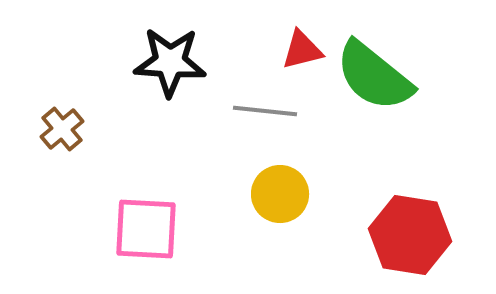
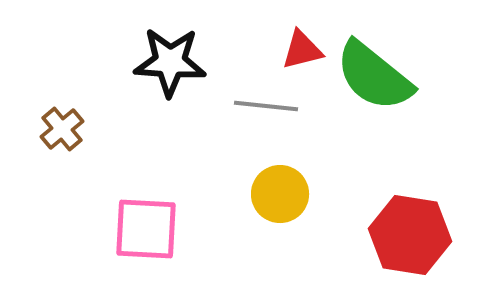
gray line: moved 1 px right, 5 px up
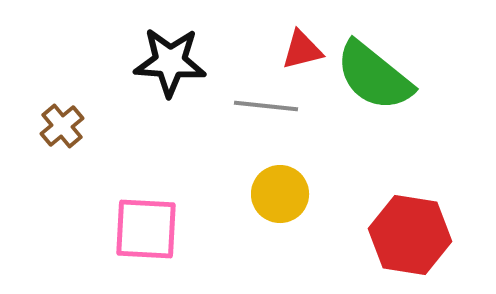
brown cross: moved 3 px up
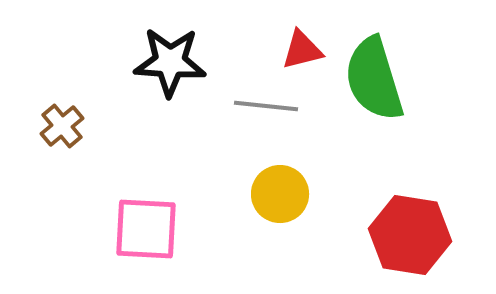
green semicircle: moved 3 px down; rotated 34 degrees clockwise
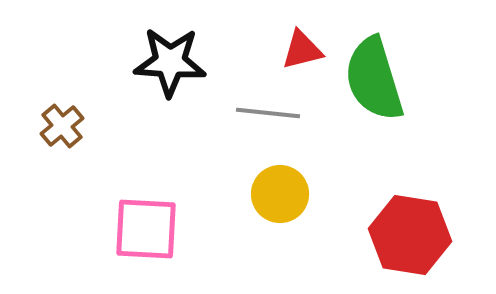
gray line: moved 2 px right, 7 px down
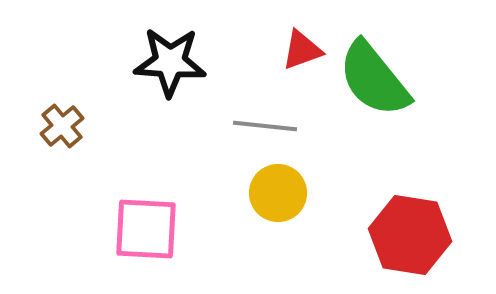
red triangle: rotated 6 degrees counterclockwise
green semicircle: rotated 22 degrees counterclockwise
gray line: moved 3 px left, 13 px down
yellow circle: moved 2 px left, 1 px up
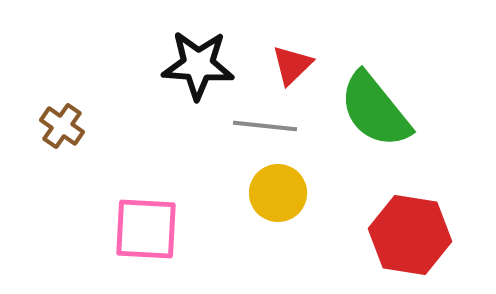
red triangle: moved 10 px left, 15 px down; rotated 24 degrees counterclockwise
black star: moved 28 px right, 3 px down
green semicircle: moved 1 px right, 31 px down
brown cross: rotated 15 degrees counterclockwise
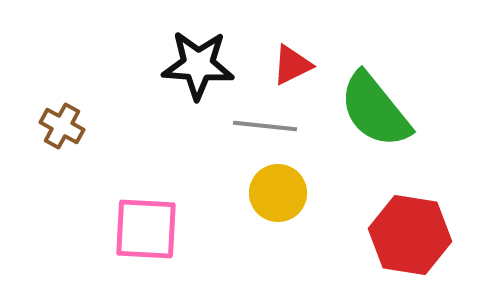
red triangle: rotated 18 degrees clockwise
brown cross: rotated 6 degrees counterclockwise
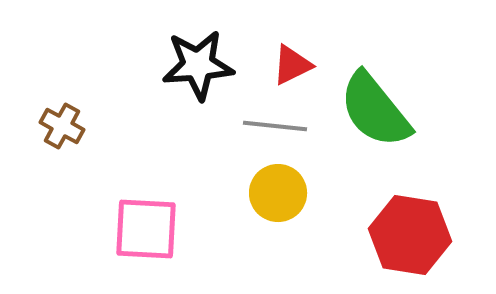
black star: rotated 8 degrees counterclockwise
gray line: moved 10 px right
